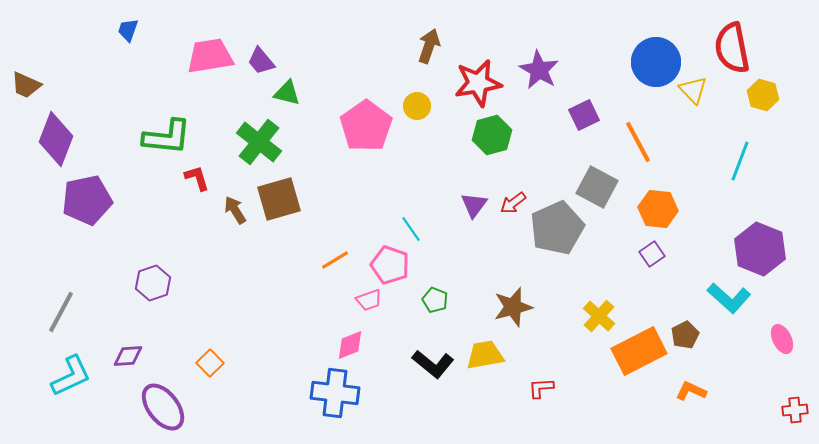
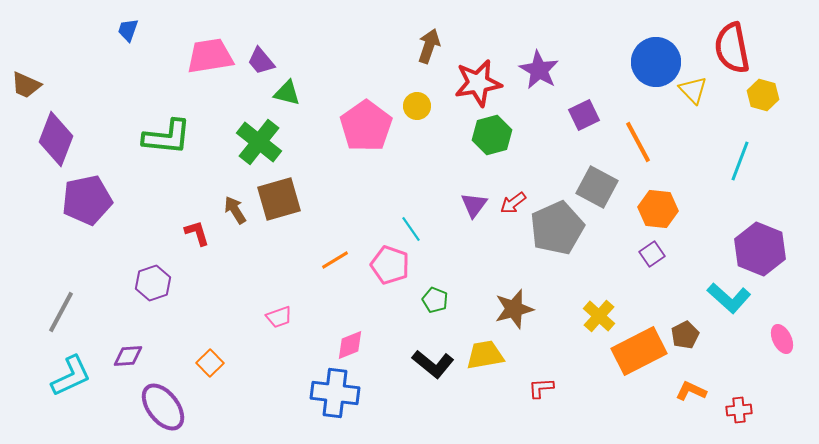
red L-shape at (197, 178): moved 55 px down
pink trapezoid at (369, 300): moved 90 px left, 17 px down
brown star at (513, 307): moved 1 px right, 2 px down
red cross at (795, 410): moved 56 px left
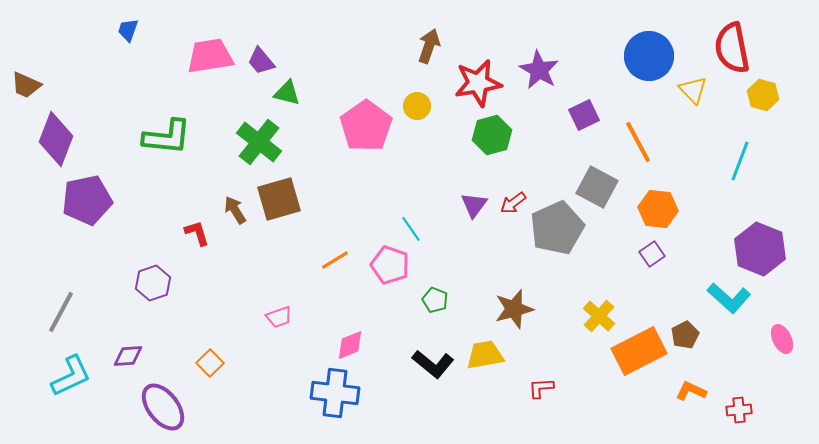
blue circle at (656, 62): moved 7 px left, 6 px up
